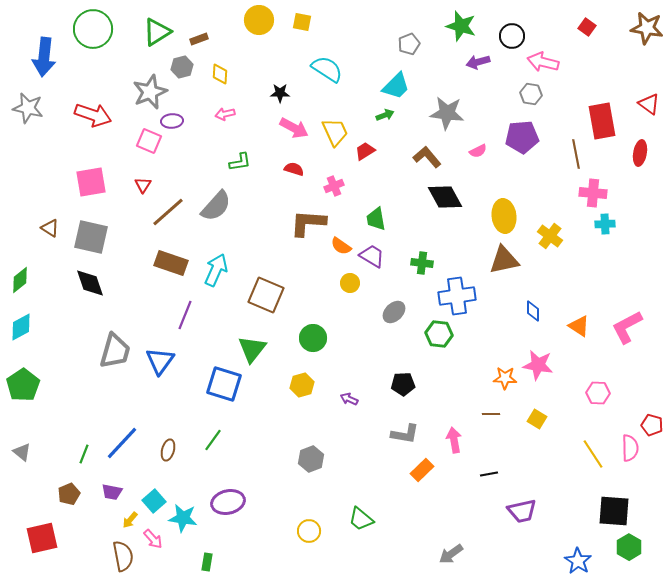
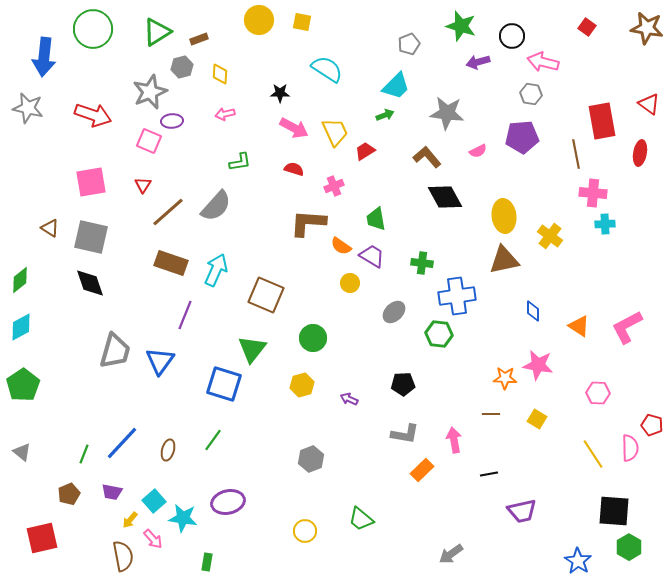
yellow circle at (309, 531): moved 4 px left
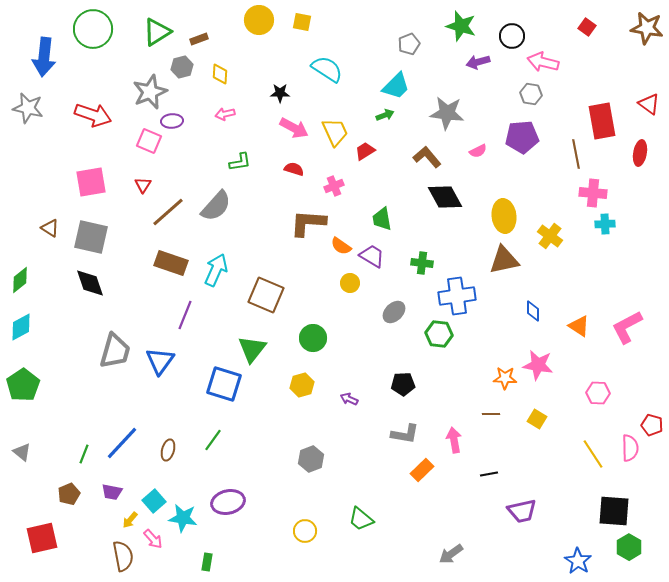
green trapezoid at (376, 219): moved 6 px right
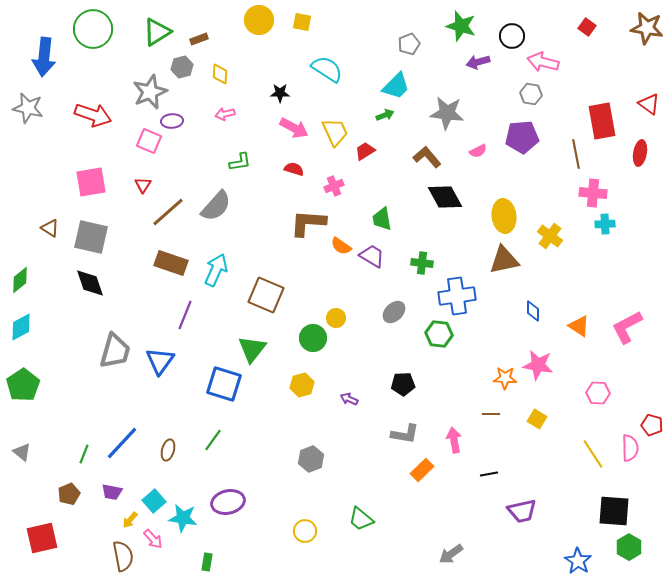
yellow circle at (350, 283): moved 14 px left, 35 px down
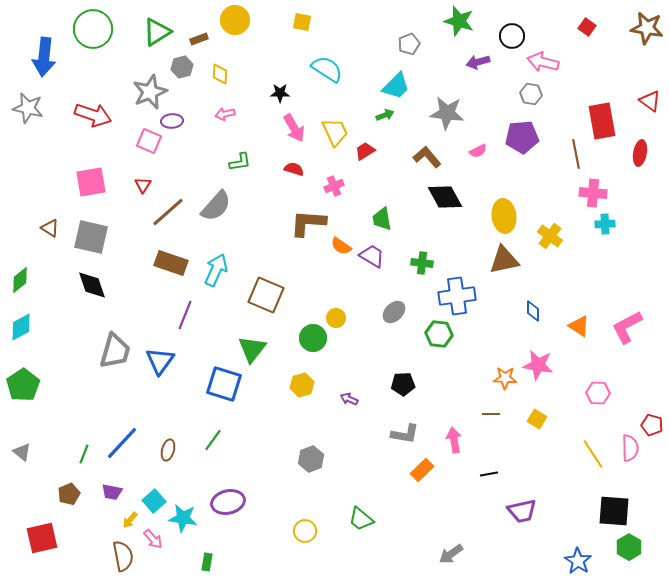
yellow circle at (259, 20): moved 24 px left
green star at (461, 26): moved 2 px left, 5 px up
red triangle at (649, 104): moved 1 px right, 3 px up
pink arrow at (294, 128): rotated 32 degrees clockwise
black diamond at (90, 283): moved 2 px right, 2 px down
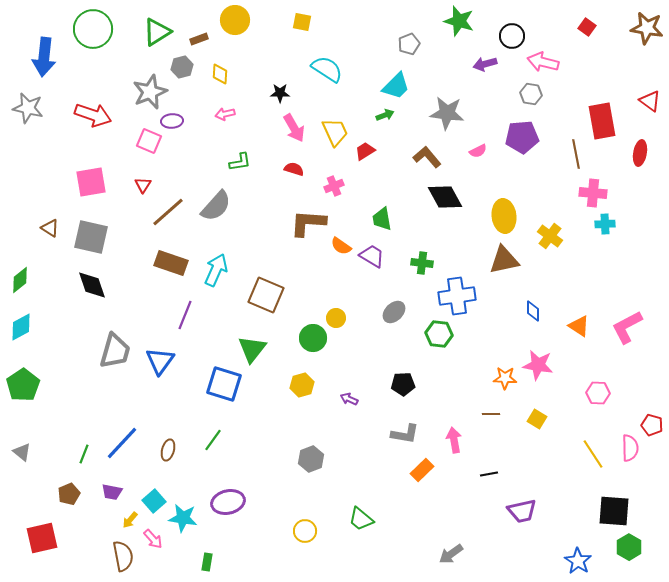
purple arrow at (478, 62): moved 7 px right, 2 px down
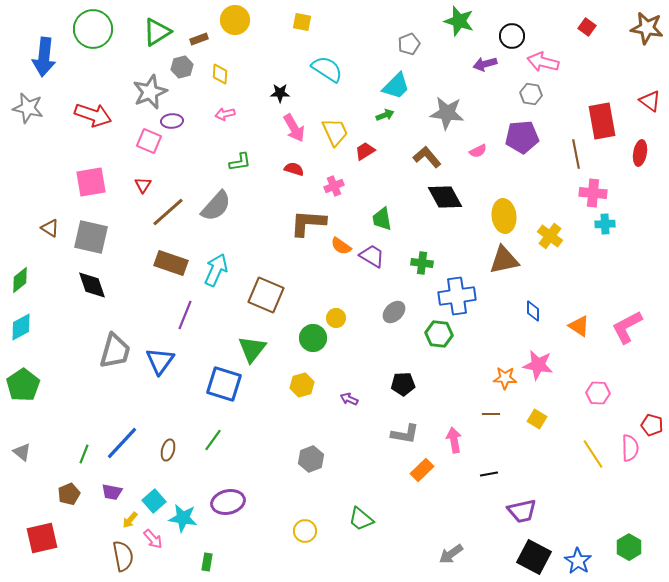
black square at (614, 511): moved 80 px left, 46 px down; rotated 24 degrees clockwise
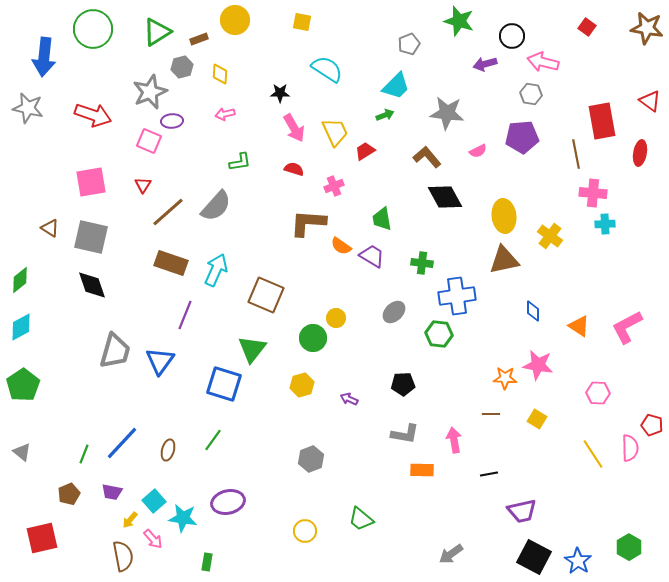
orange rectangle at (422, 470): rotated 45 degrees clockwise
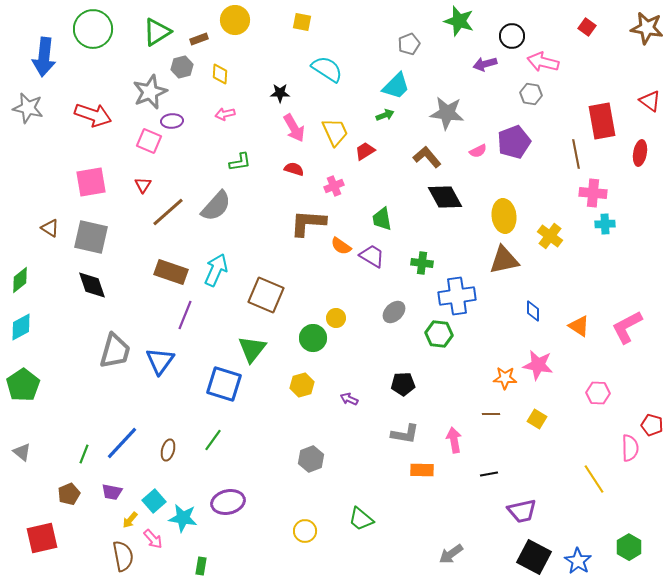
purple pentagon at (522, 137): moved 8 px left, 5 px down; rotated 16 degrees counterclockwise
brown rectangle at (171, 263): moved 9 px down
yellow line at (593, 454): moved 1 px right, 25 px down
green rectangle at (207, 562): moved 6 px left, 4 px down
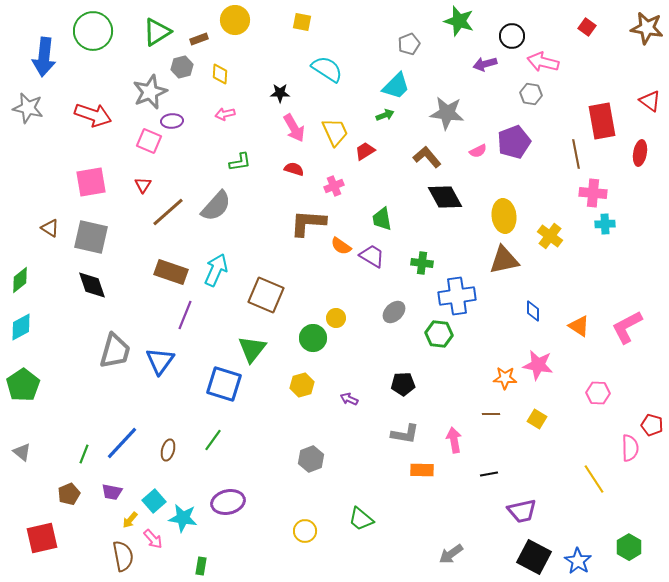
green circle at (93, 29): moved 2 px down
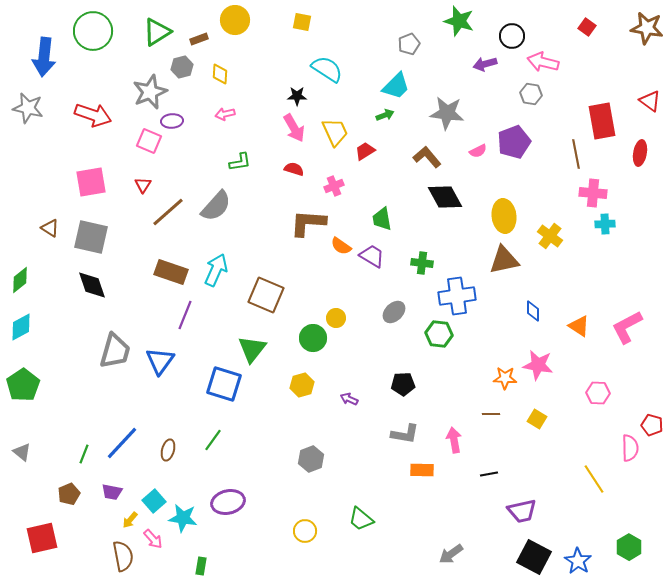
black star at (280, 93): moved 17 px right, 3 px down
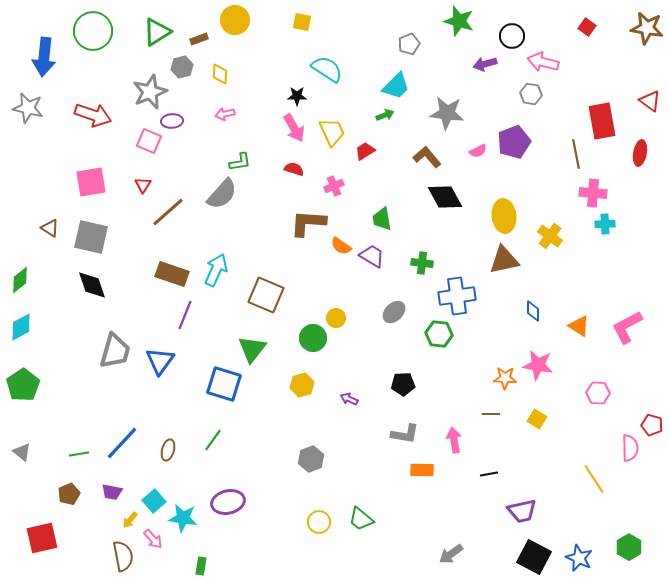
yellow trapezoid at (335, 132): moved 3 px left
gray semicircle at (216, 206): moved 6 px right, 12 px up
brown rectangle at (171, 272): moved 1 px right, 2 px down
green line at (84, 454): moved 5 px left; rotated 60 degrees clockwise
yellow circle at (305, 531): moved 14 px right, 9 px up
blue star at (578, 561): moved 1 px right, 3 px up; rotated 8 degrees counterclockwise
